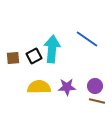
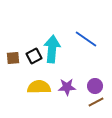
blue line: moved 1 px left
brown line: moved 1 px left, 1 px down; rotated 42 degrees counterclockwise
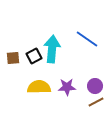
blue line: moved 1 px right
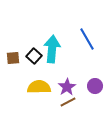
blue line: rotated 25 degrees clockwise
black square: rotated 21 degrees counterclockwise
purple star: rotated 30 degrees counterclockwise
brown line: moved 28 px left
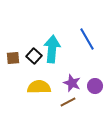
purple star: moved 5 px right, 4 px up; rotated 18 degrees counterclockwise
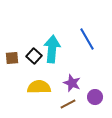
brown square: moved 1 px left
purple circle: moved 11 px down
brown line: moved 2 px down
